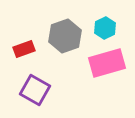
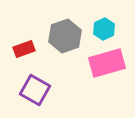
cyan hexagon: moved 1 px left, 1 px down
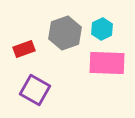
cyan hexagon: moved 2 px left
gray hexagon: moved 3 px up
pink rectangle: rotated 18 degrees clockwise
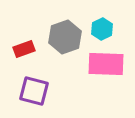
gray hexagon: moved 4 px down
pink rectangle: moved 1 px left, 1 px down
purple square: moved 1 px left, 1 px down; rotated 16 degrees counterclockwise
